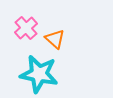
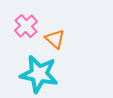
pink cross: moved 2 px up
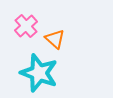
cyan star: moved 1 px up; rotated 9 degrees clockwise
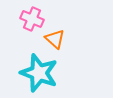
pink cross: moved 6 px right, 7 px up; rotated 25 degrees counterclockwise
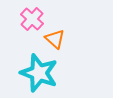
pink cross: rotated 20 degrees clockwise
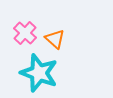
pink cross: moved 7 px left, 14 px down
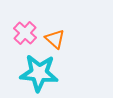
cyan star: rotated 15 degrees counterclockwise
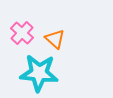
pink cross: moved 3 px left
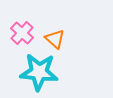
cyan star: moved 1 px up
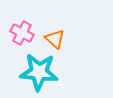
pink cross: rotated 15 degrees counterclockwise
